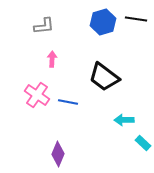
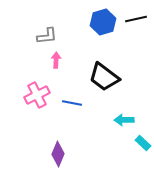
black line: rotated 20 degrees counterclockwise
gray L-shape: moved 3 px right, 10 px down
pink arrow: moved 4 px right, 1 px down
pink cross: rotated 30 degrees clockwise
blue line: moved 4 px right, 1 px down
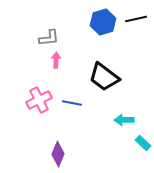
gray L-shape: moved 2 px right, 2 px down
pink cross: moved 2 px right, 5 px down
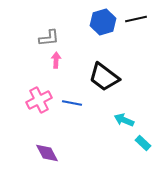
cyan arrow: rotated 24 degrees clockwise
purple diamond: moved 11 px left, 1 px up; rotated 50 degrees counterclockwise
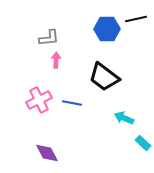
blue hexagon: moved 4 px right, 7 px down; rotated 15 degrees clockwise
cyan arrow: moved 2 px up
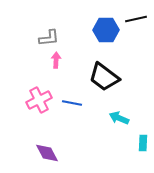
blue hexagon: moved 1 px left, 1 px down
cyan arrow: moved 5 px left
cyan rectangle: rotated 49 degrees clockwise
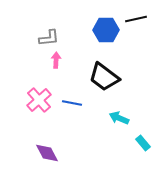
pink cross: rotated 15 degrees counterclockwise
cyan rectangle: rotated 42 degrees counterclockwise
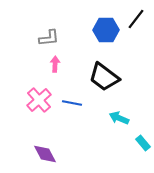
black line: rotated 40 degrees counterclockwise
pink arrow: moved 1 px left, 4 px down
purple diamond: moved 2 px left, 1 px down
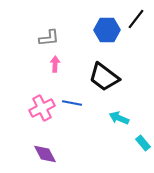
blue hexagon: moved 1 px right
pink cross: moved 3 px right, 8 px down; rotated 15 degrees clockwise
